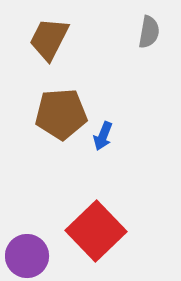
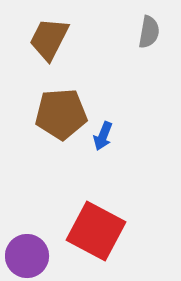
red square: rotated 18 degrees counterclockwise
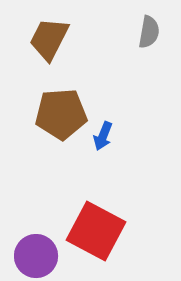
purple circle: moved 9 px right
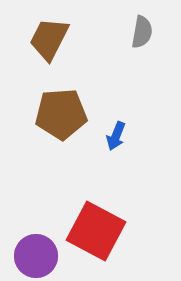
gray semicircle: moved 7 px left
blue arrow: moved 13 px right
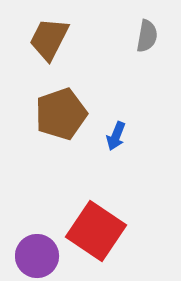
gray semicircle: moved 5 px right, 4 px down
brown pentagon: rotated 15 degrees counterclockwise
red square: rotated 6 degrees clockwise
purple circle: moved 1 px right
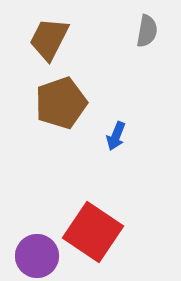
gray semicircle: moved 5 px up
brown pentagon: moved 11 px up
red square: moved 3 px left, 1 px down
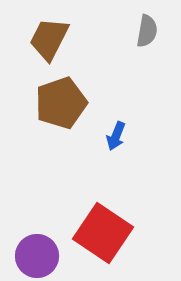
red square: moved 10 px right, 1 px down
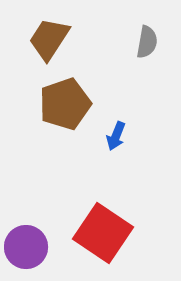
gray semicircle: moved 11 px down
brown trapezoid: rotated 6 degrees clockwise
brown pentagon: moved 4 px right, 1 px down
purple circle: moved 11 px left, 9 px up
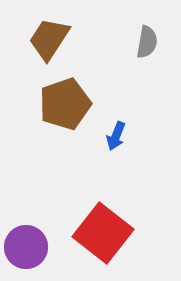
red square: rotated 4 degrees clockwise
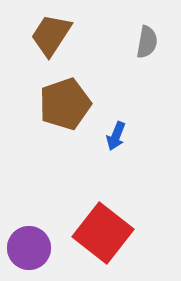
brown trapezoid: moved 2 px right, 4 px up
purple circle: moved 3 px right, 1 px down
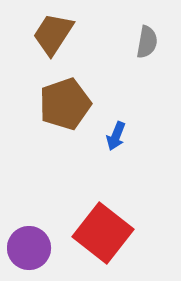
brown trapezoid: moved 2 px right, 1 px up
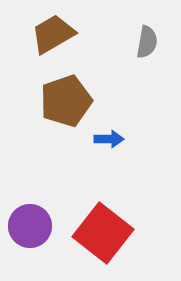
brown trapezoid: rotated 27 degrees clockwise
brown pentagon: moved 1 px right, 3 px up
blue arrow: moved 7 px left, 3 px down; rotated 112 degrees counterclockwise
purple circle: moved 1 px right, 22 px up
